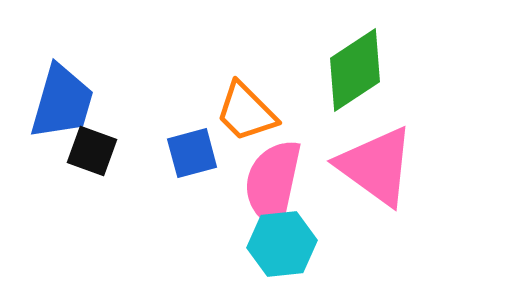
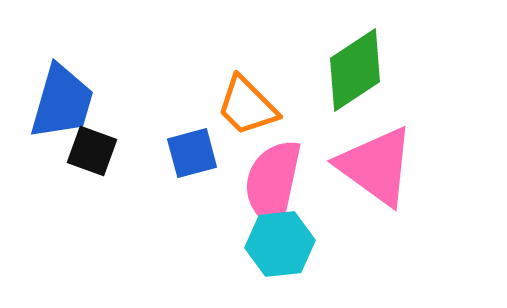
orange trapezoid: moved 1 px right, 6 px up
cyan hexagon: moved 2 px left
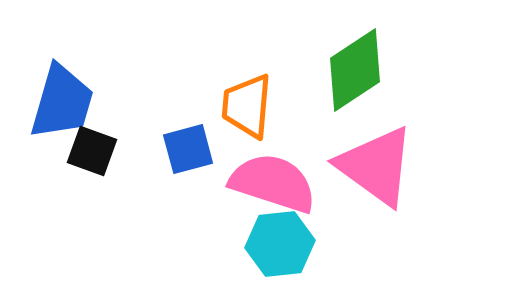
orange trapezoid: rotated 50 degrees clockwise
blue square: moved 4 px left, 4 px up
pink semicircle: rotated 96 degrees clockwise
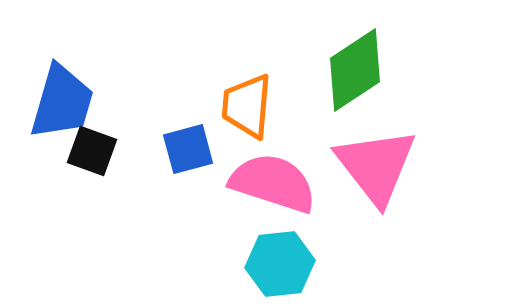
pink triangle: rotated 16 degrees clockwise
cyan hexagon: moved 20 px down
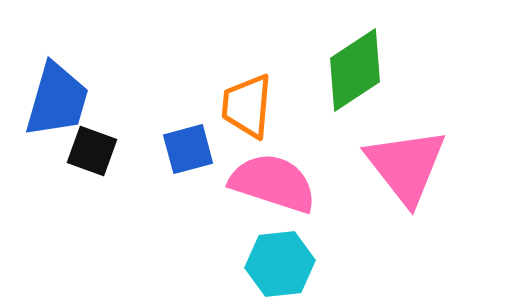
blue trapezoid: moved 5 px left, 2 px up
pink triangle: moved 30 px right
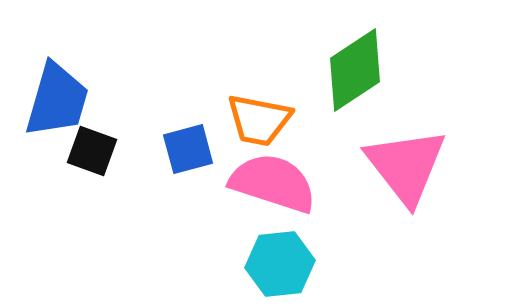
orange trapezoid: moved 12 px right, 14 px down; rotated 84 degrees counterclockwise
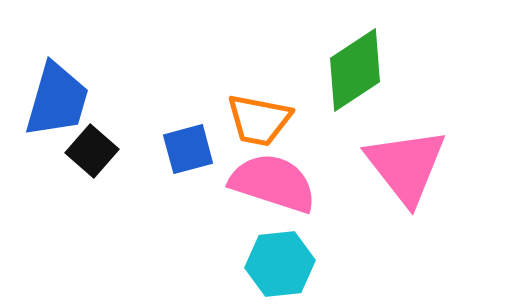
black square: rotated 21 degrees clockwise
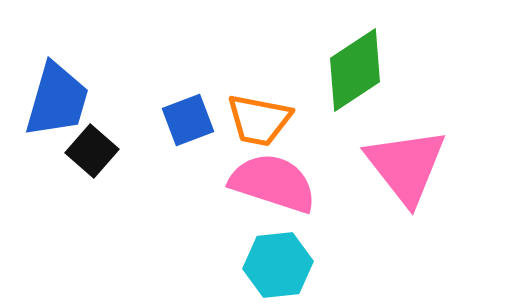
blue square: moved 29 px up; rotated 6 degrees counterclockwise
cyan hexagon: moved 2 px left, 1 px down
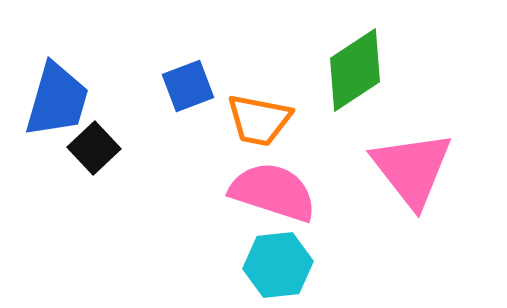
blue square: moved 34 px up
black square: moved 2 px right, 3 px up; rotated 6 degrees clockwise
pink triangle: moved 6 px right, 3 px down
pink semicircle: moved 9 px down
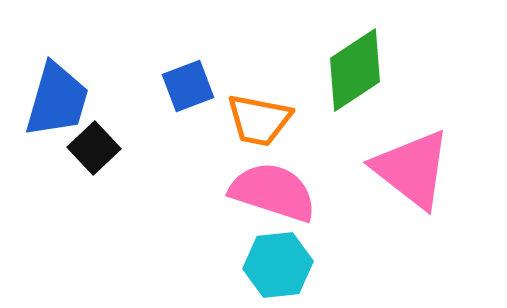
pink triangle: rotated 14 degrees counterclockwise
